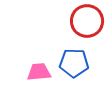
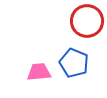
blue pentagon: rotated 20 degrees clockwise
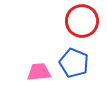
red circle: moved 5 px left
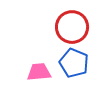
red circle: moved 10 px left, 6 px down
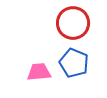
red circle: moved 1 px right, 4 px up
